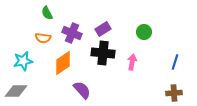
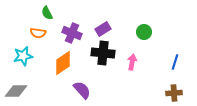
orange semicircle: moved 5 px left, 5 px up
cyan star: moved 5 px up
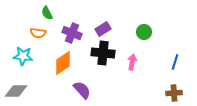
cyan star: rotated 18 degrees clockwise
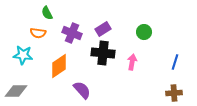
cyan star: moved 1 px up
orange diamond: moved 4 px left, 3 px down
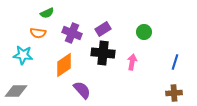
green semicircle: rotated 88 degrees counterclockwise
orange diamond: moved 5 px right, 1 px up
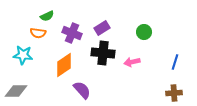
green semicircle: moved 3 px down
purple rectangle: moved 1 px left, 1 px up
pink arrow: rotated 112 degrees counterclockwise
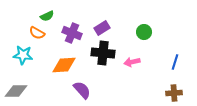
orange semicircle: moved 1 px left; rotated 21 degrees clockwise
orange diamond: rotated 30 degrees clockwise
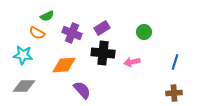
gray diamond: moved 8 px right, 5 px up
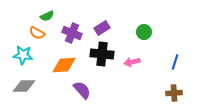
black cross: moved 1 px left, 1 px down
